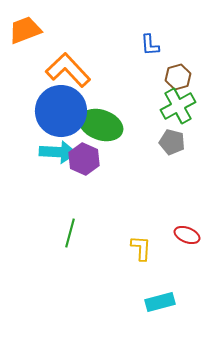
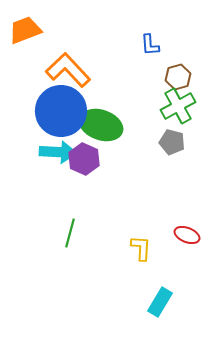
cyan rectangle: rotated 44 degrees counterclockwise
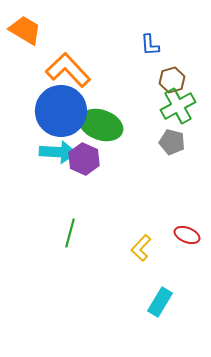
orange trapezoid: rotated 52 degrees clockwise
brown hexagon: moved 6 px left, 3 px down
yellow L-shape: rotated 140 degrees counterclockwise
